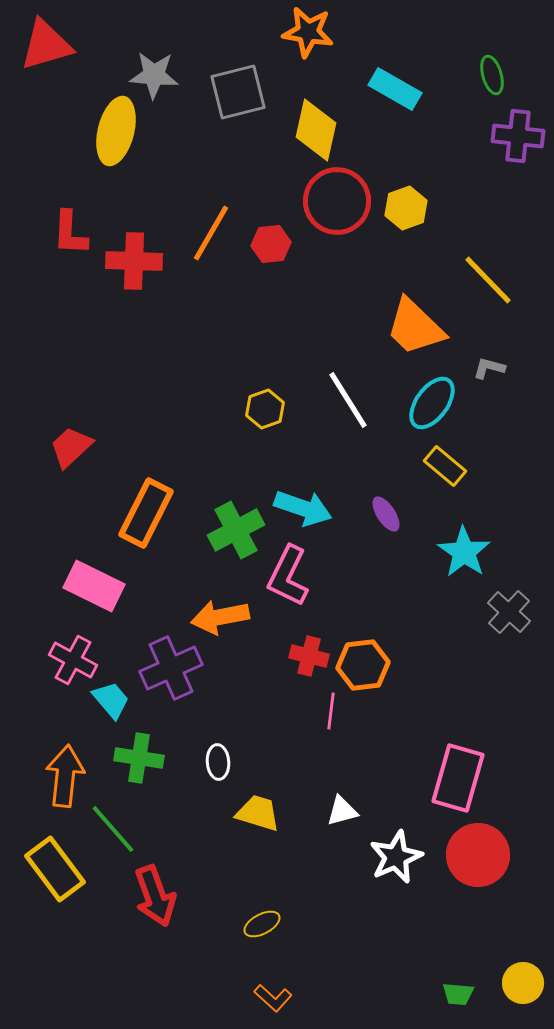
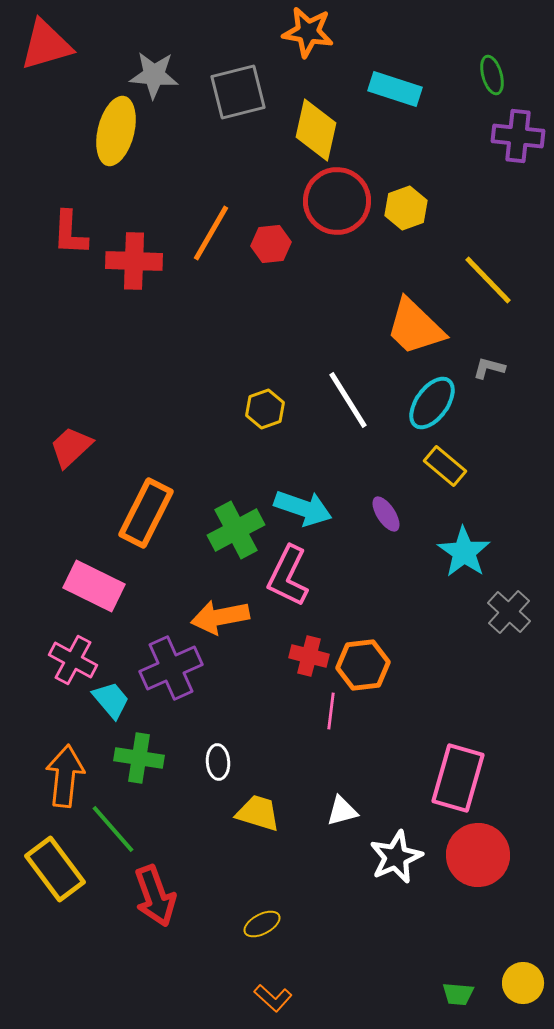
cyan rectangle at (395, 89): rotated 12 degrees counterclockwise
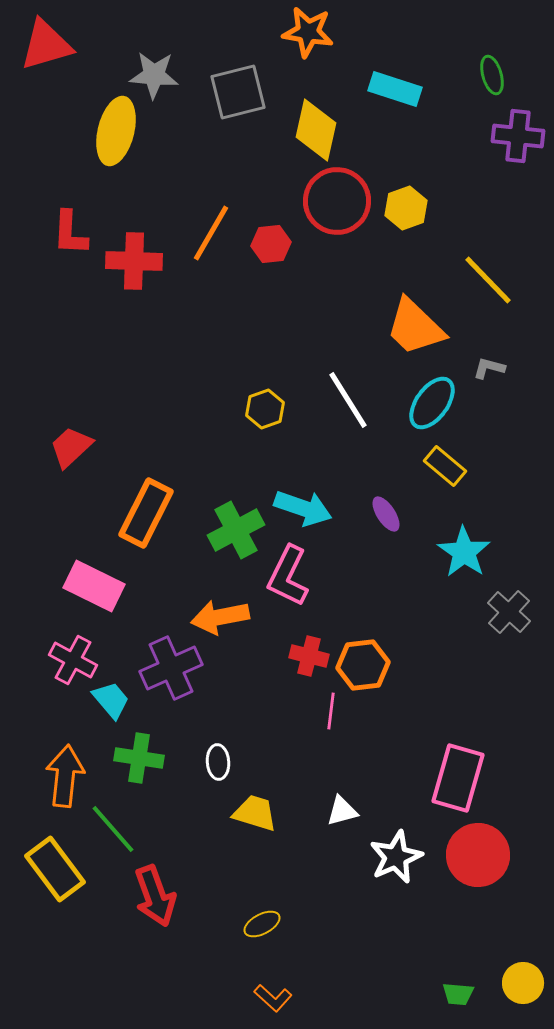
yellow trapezoid at (258, 813): moved 3 px left
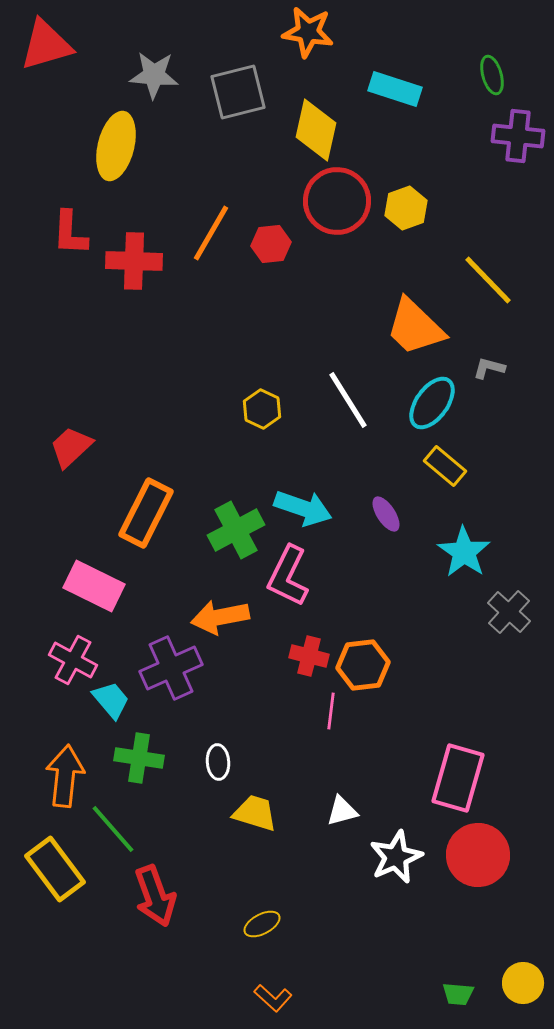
yellow ellipse at (116, 131): moved 15 px down
yellow hexagon at (265, 409): moved 3 px left; rotated 15 degrees counterclockwise
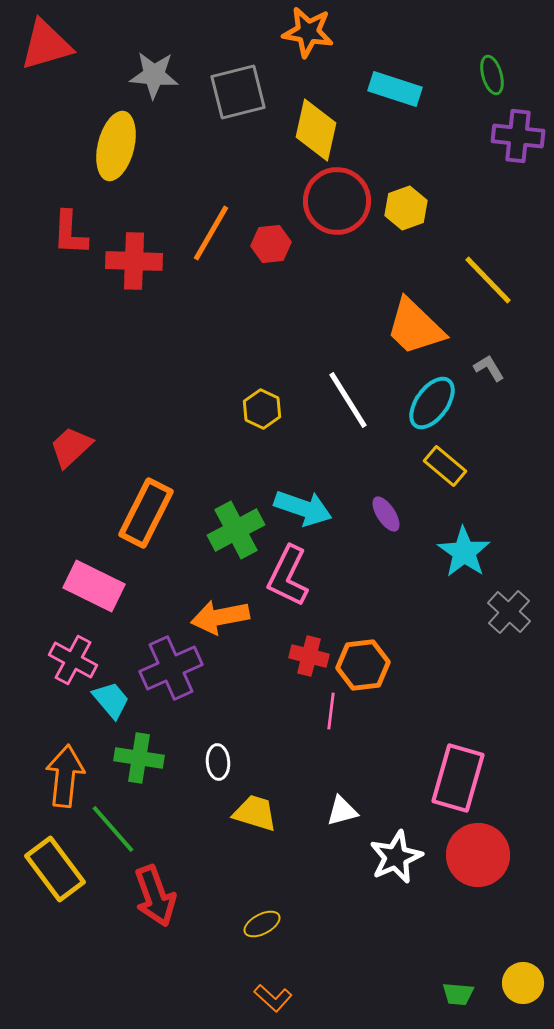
gray L-shape at (489, 368): rotated 44 degrees clockwise
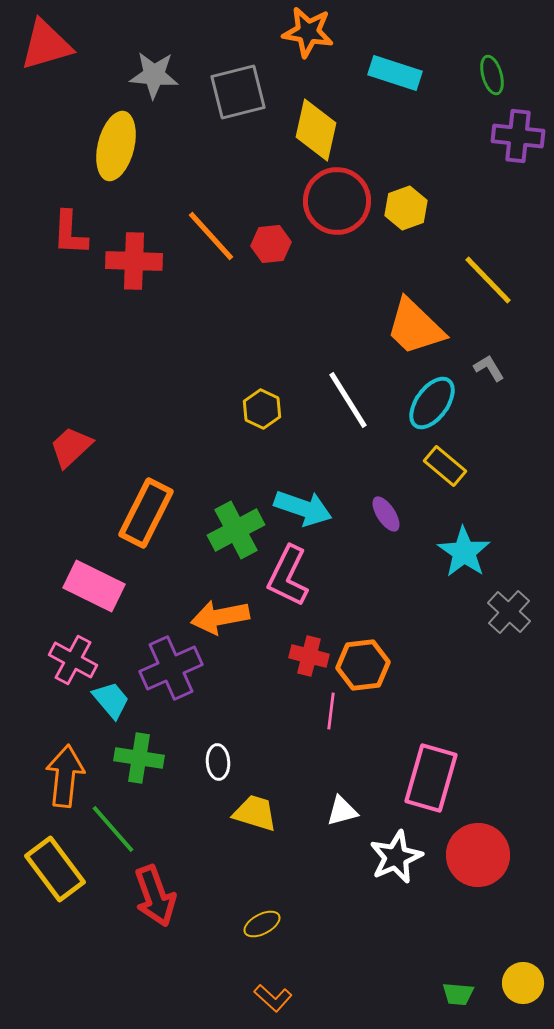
cyan rectangle at (395, 89): moved 16 px up
orange line at (211, 233): moved 3 px down; rotated 72 degrees counterclockwise
pink rectangle at (458, 778): moved 27 px left
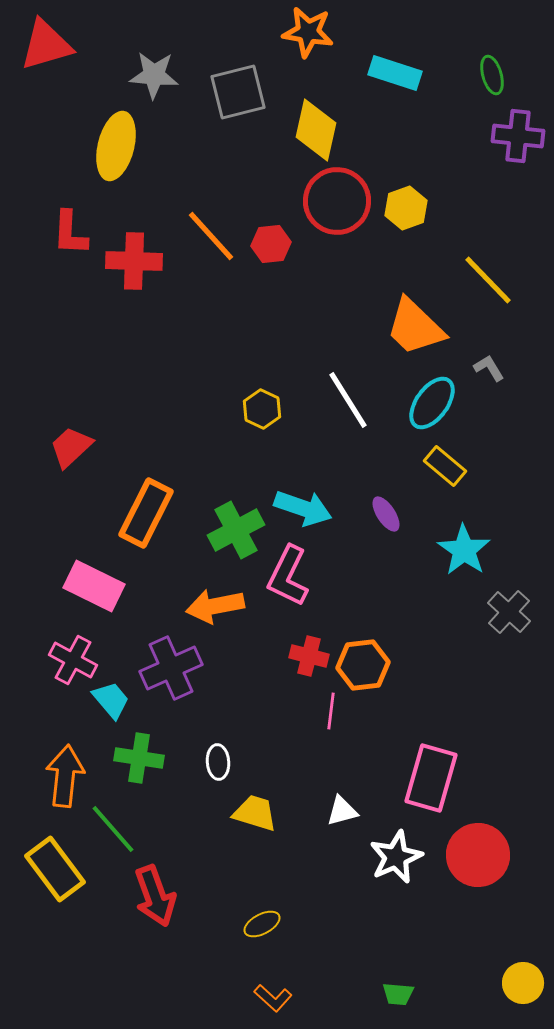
cyan star at (464, 552): moved 2 px up
orange arrow at (220, 617): moved 5 px left, 11 px up
green trapezoid at (458, 994): moved 60 px left
